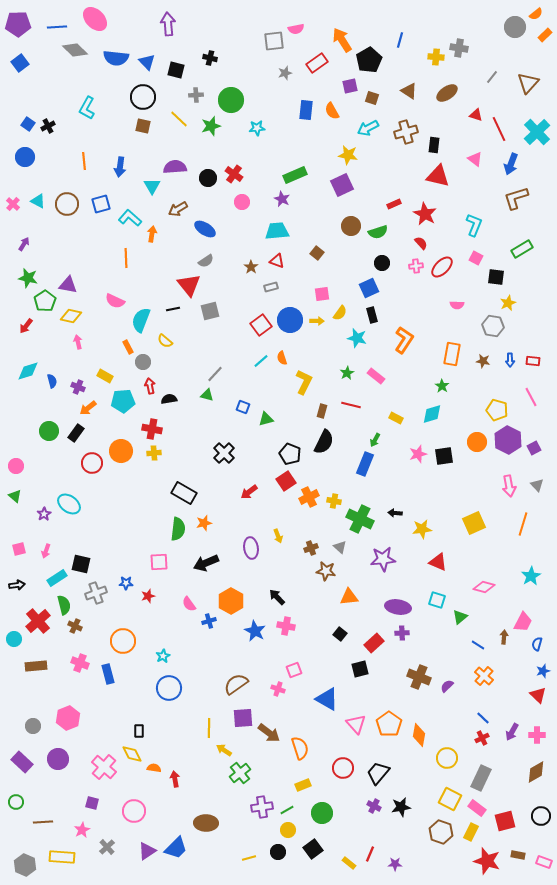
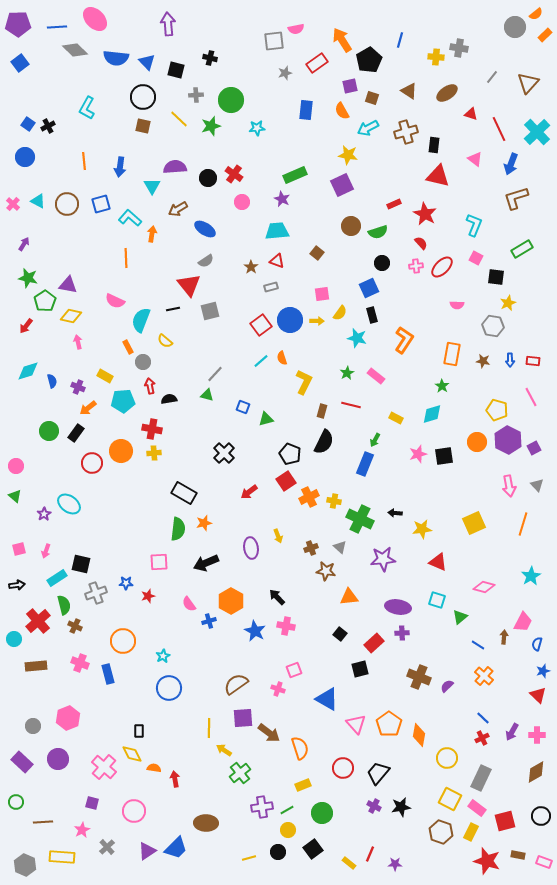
orange semicircle at (332, 111): moved 10 px right
red triangle at (476, 115): moved 5 px left, 1 px up
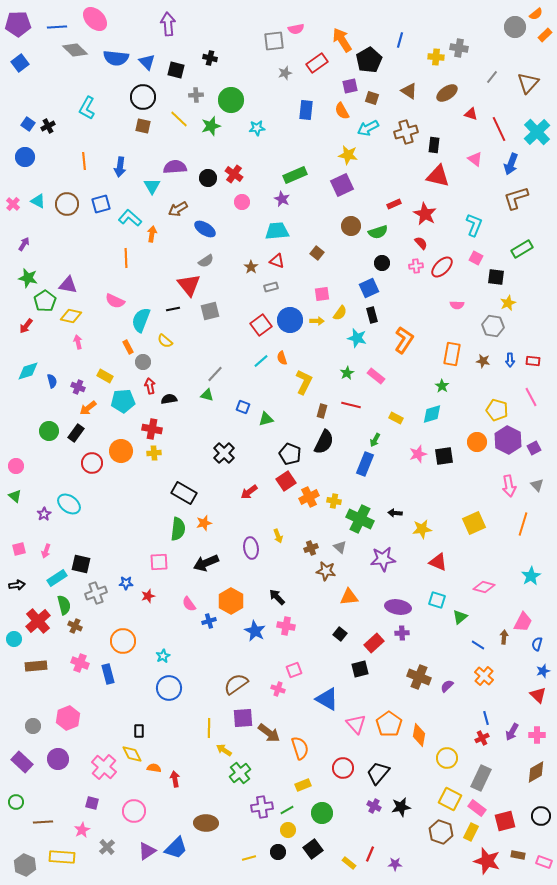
blue line at (483, 718): moved 3 px right; rotated 32 degrees clockwise
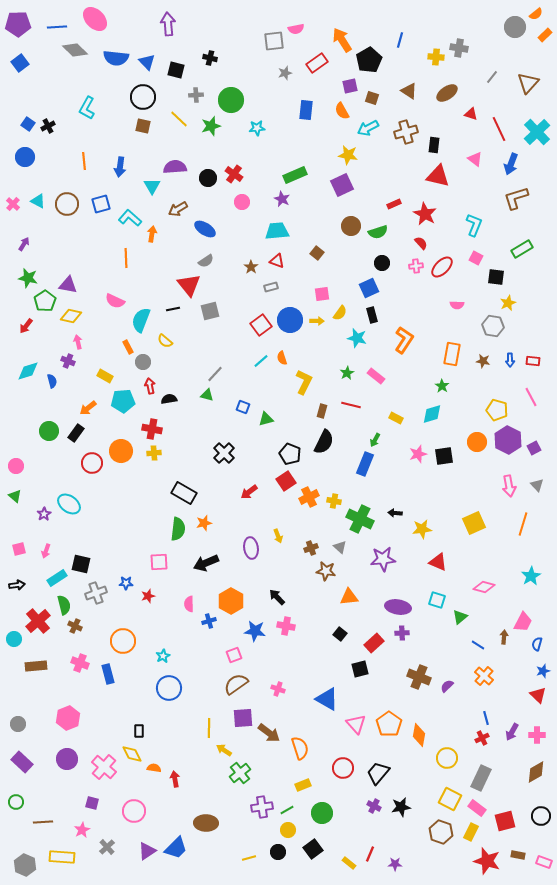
purple cross at (78, 387): moved 10 px left, 26 px up
pink semicircle at (189, 604): rotated 35 degrees clockwise
blue star at (255, 631): rotated 20 degrees counterclockwise
pink square at (294, 670): moved 60 px left, 15 px up
gray circle at (33, 726): moved 15 px left, 2 px up
purple circle at (58, 759): moved 9 px right
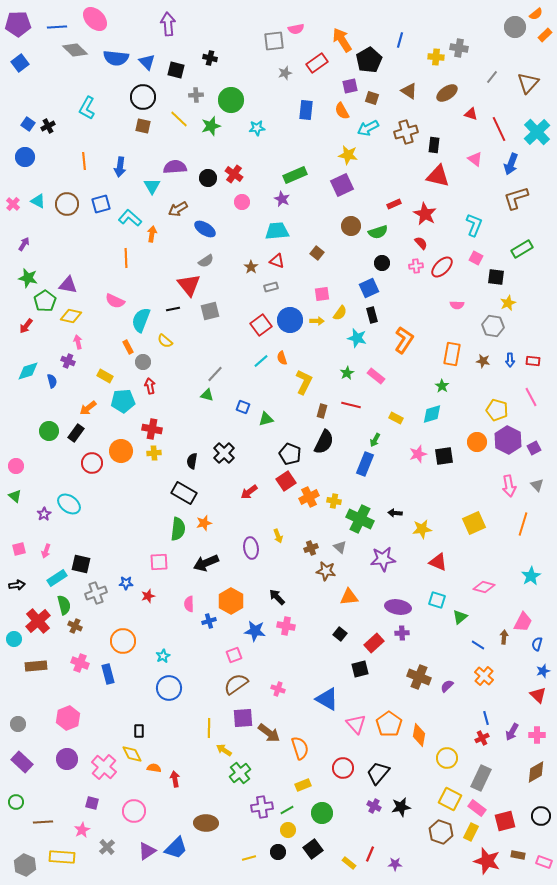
black semicircle at (169, 399): moved 23 px right, 62 px down; rotated 70 degrees counterclockwise
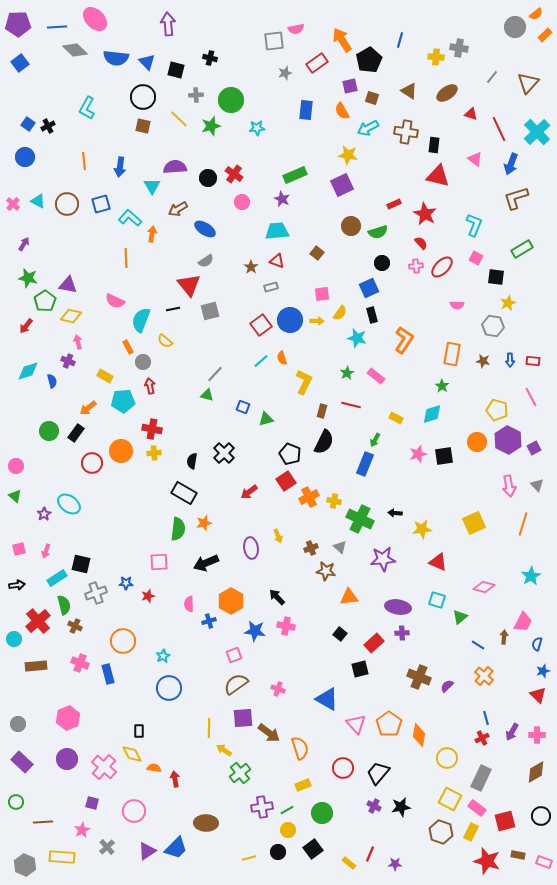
brown cross at (406, 132): rotated 25 degrees clockwise
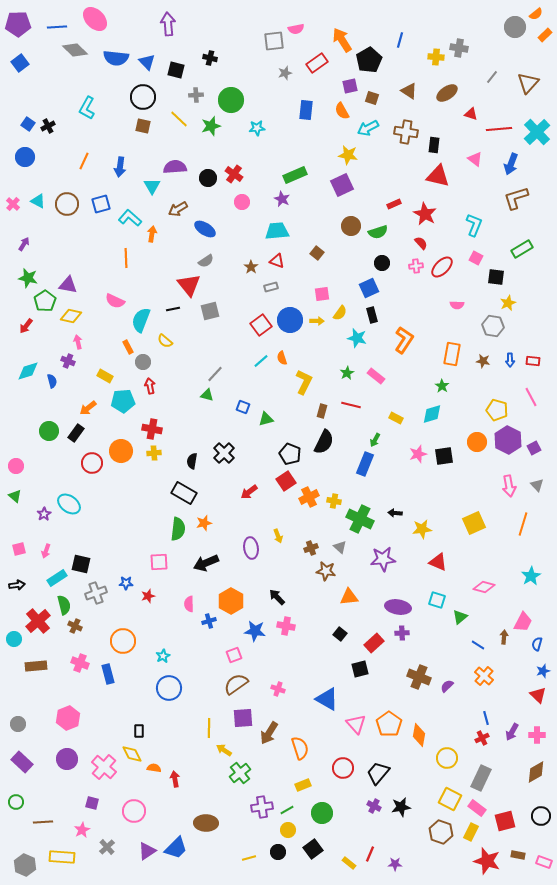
red line at (499, 129): rotated 70 degrees counterclockwise
orange line at (84, 161): rotated 30 degrees clockwise
brown arrow at (269, 733): rotated 85 degrees clockwise
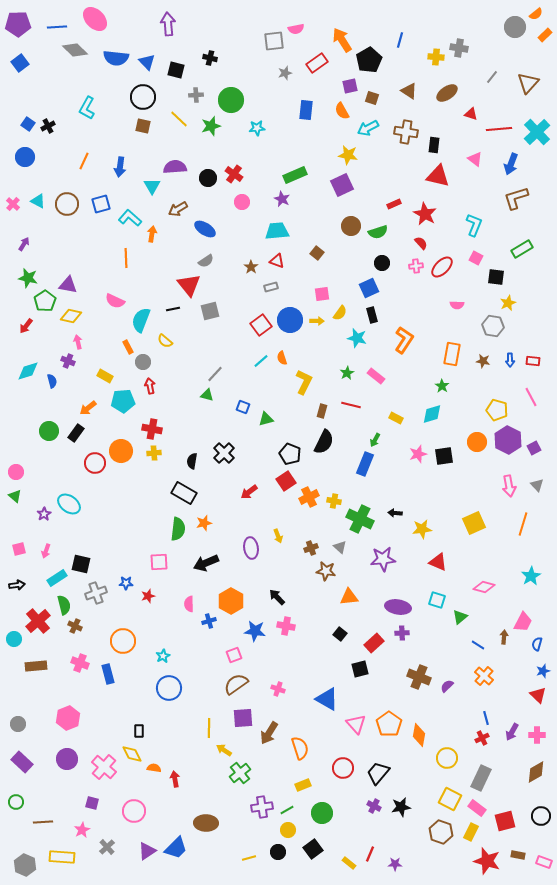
red circle at (92, 463): moved 3 px right
pink circle at (16, 466): moved 6 px down
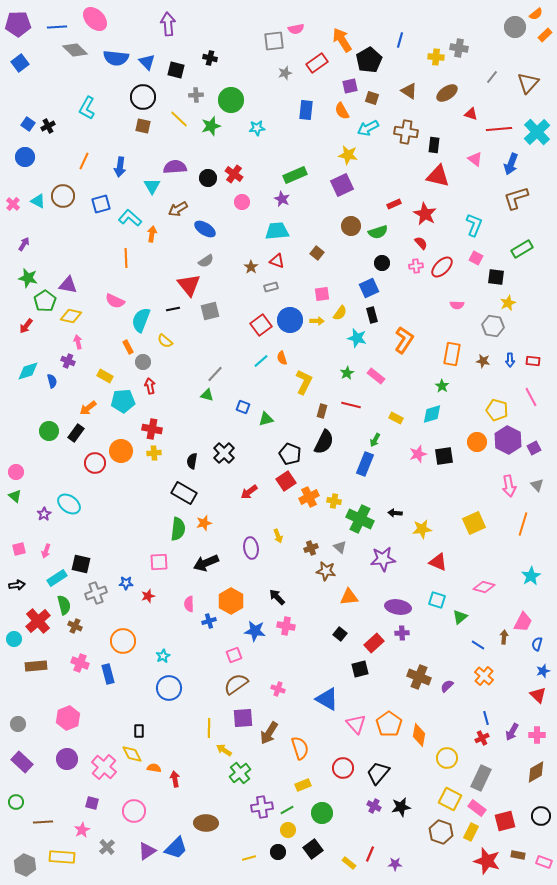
brown circle at (67, 204): moved 4 px left, 8 px up
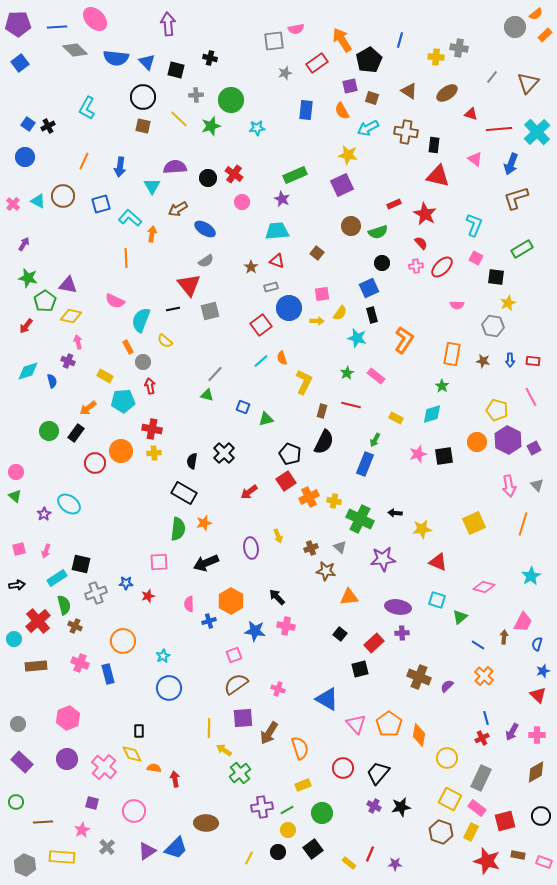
blue circle at (290, 320): moved 1 px left, 12 px up
yellow line at (249, 858): rotated 48 degrees counterclockwise
